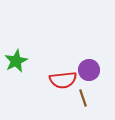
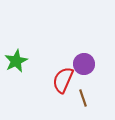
purple circle: moved 5 px left, 6 px up
red semicircle: rotated 120 degrees clockwise
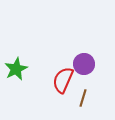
green star: moved 8 px down
brown line: rotated 36 degrees clockwise
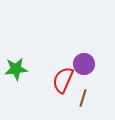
green star: rotated 20 degrees clockwise
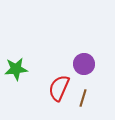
red semicircle: moved 4 px left, 8 px down
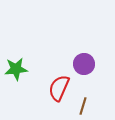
brown line: moved 8 px down
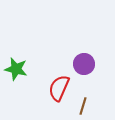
green star: rotated 20 degrees clockwise
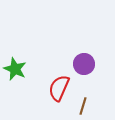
green star: moved 1 px left; rotated 10 degrees clockwise
